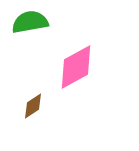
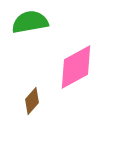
brown diamond: moved 1 px left, 5 px up; rotated 16 degrees counterclockwise
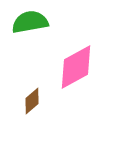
brown diamond: rotated 8 degrees clockwise
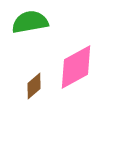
brown diamond: moved 2 px right, 15 px up
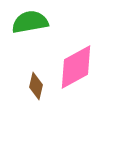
brown diamond: moved 2 px right; rotated 36 degrees counterclockwise
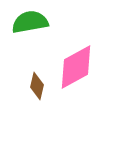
brown diamond: moved 1 px right
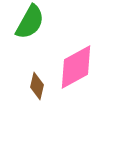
green semicircle: rotated 129 degrees clockwise
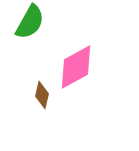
brown diamond: moved 5 px right, 9 px down
